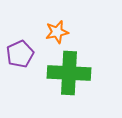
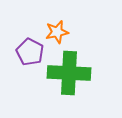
purple pentagon: moved 10 px right, 2 px up; rotated 20 degrees counterclockwise
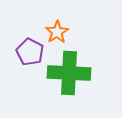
orange star: rotated 20 degrees counterclockwise
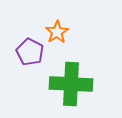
green cross: moved 2 px right, 11 px down
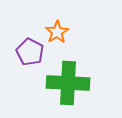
green cross: moved 3 px left, 1 px up
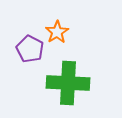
purple pentagon: moved 3 px up
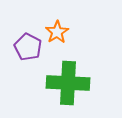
purple pentagon: moved 2 px left, 2 px up
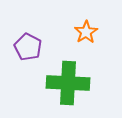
orange star: moved 29 px right
